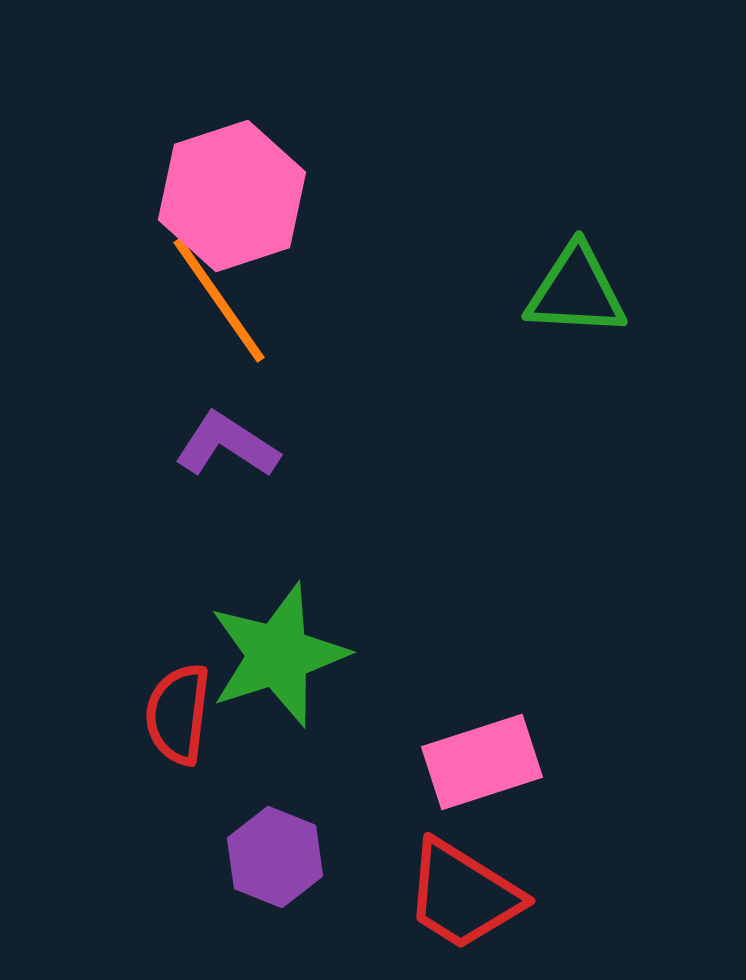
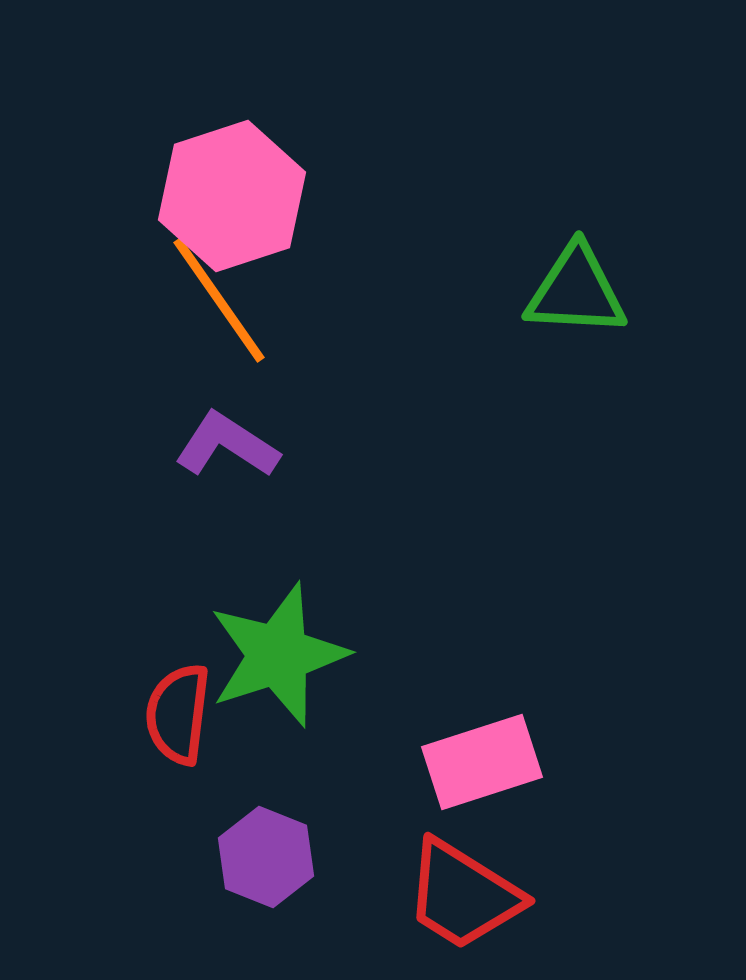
purple hexagon: moved 9 px left
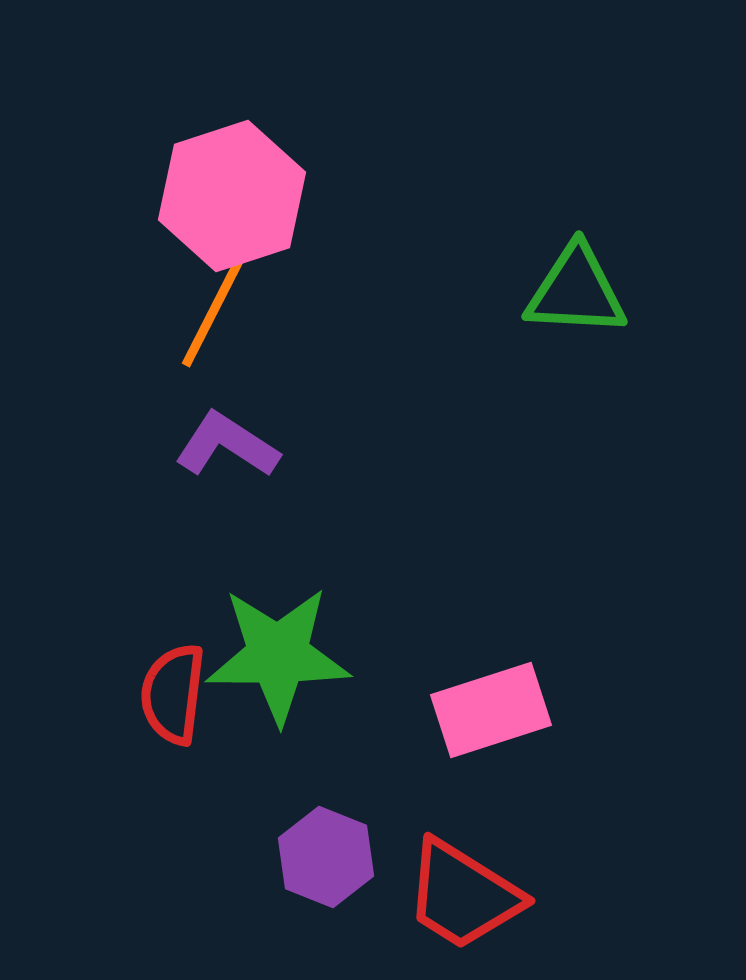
orange line: rotated 62 degrees clockwise
green star: rotated 18 degrees clockwise
red semicircle: moved 5 px left, 20 px up
pink rectangle: moved 9 px right, 52 px up
purple hexagon: moved 60 px right
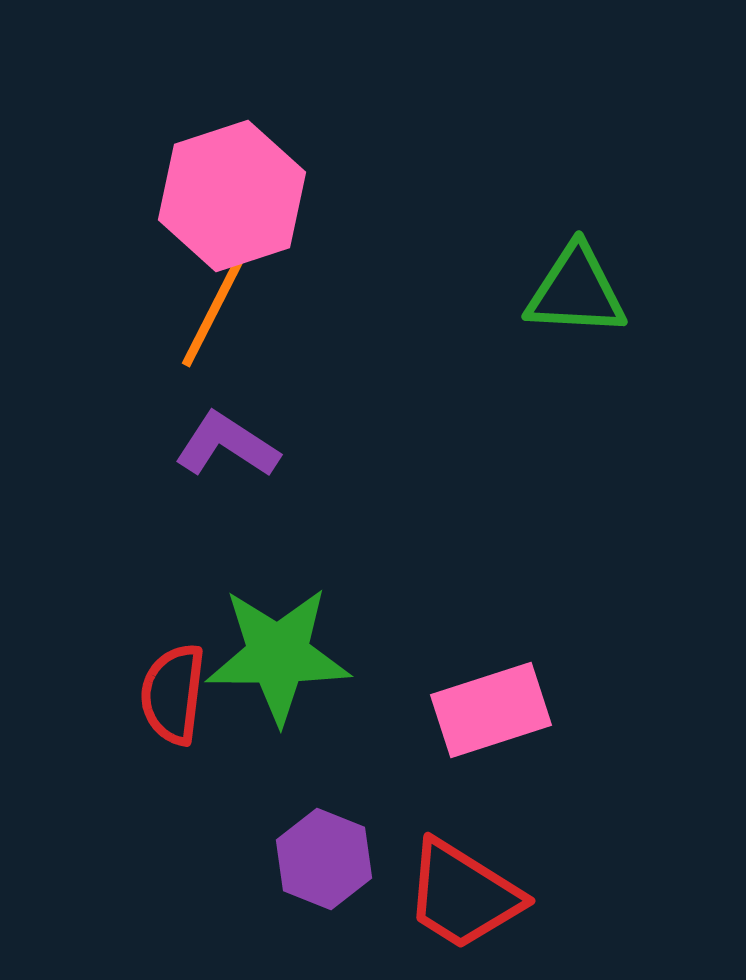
purple hexagon: moved 2 px left, 2 px down
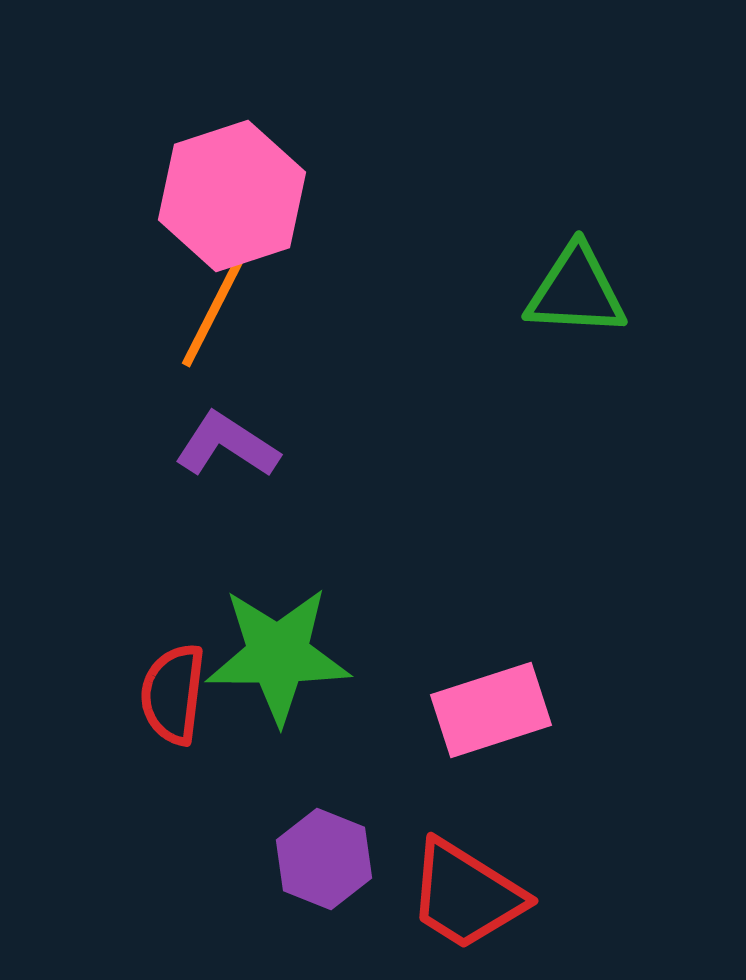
red trapezoid: moved 3 px right
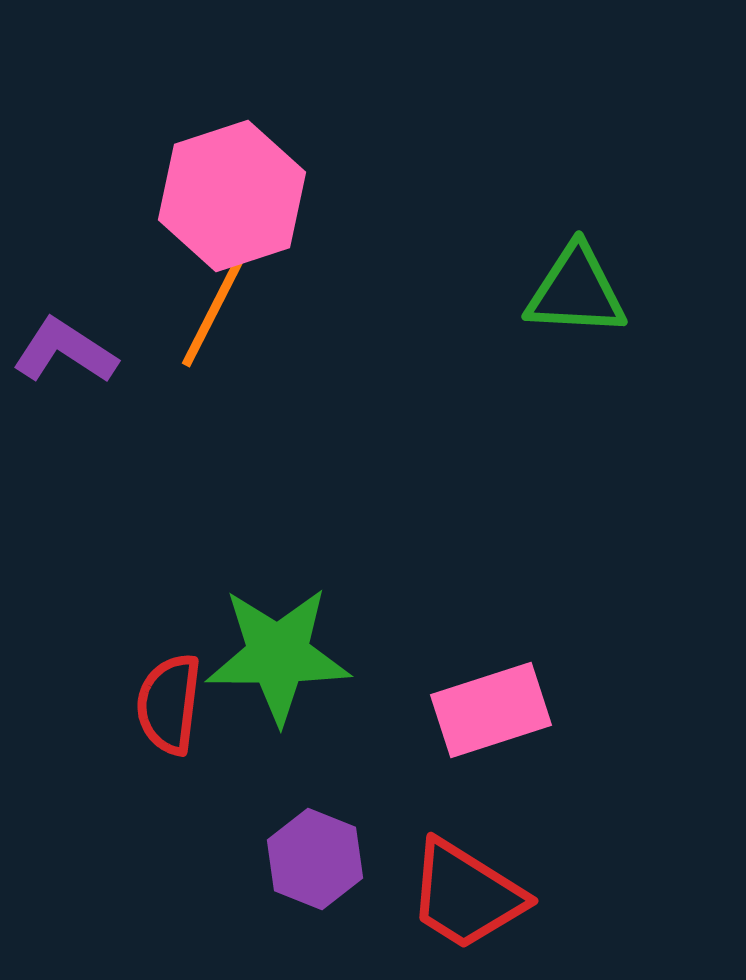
purple L-shape: moved 162 px left, 94 px up
red semicircle: moved 4 px left, 10 px down
purple hexagon: moved 9 px left
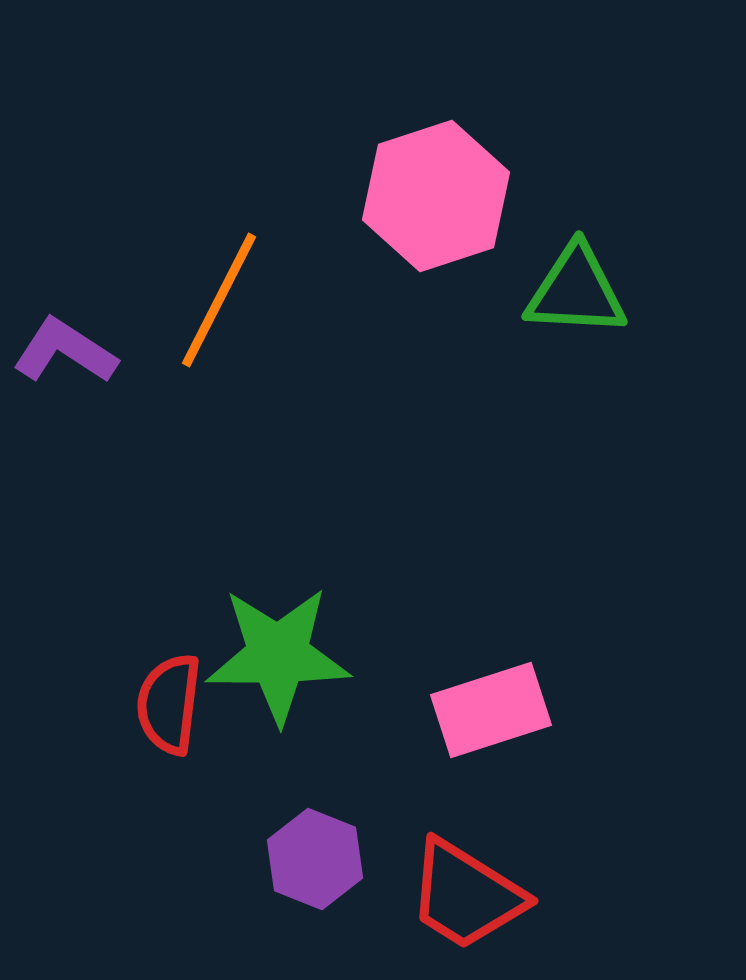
pink hexagon: moved 204 px right
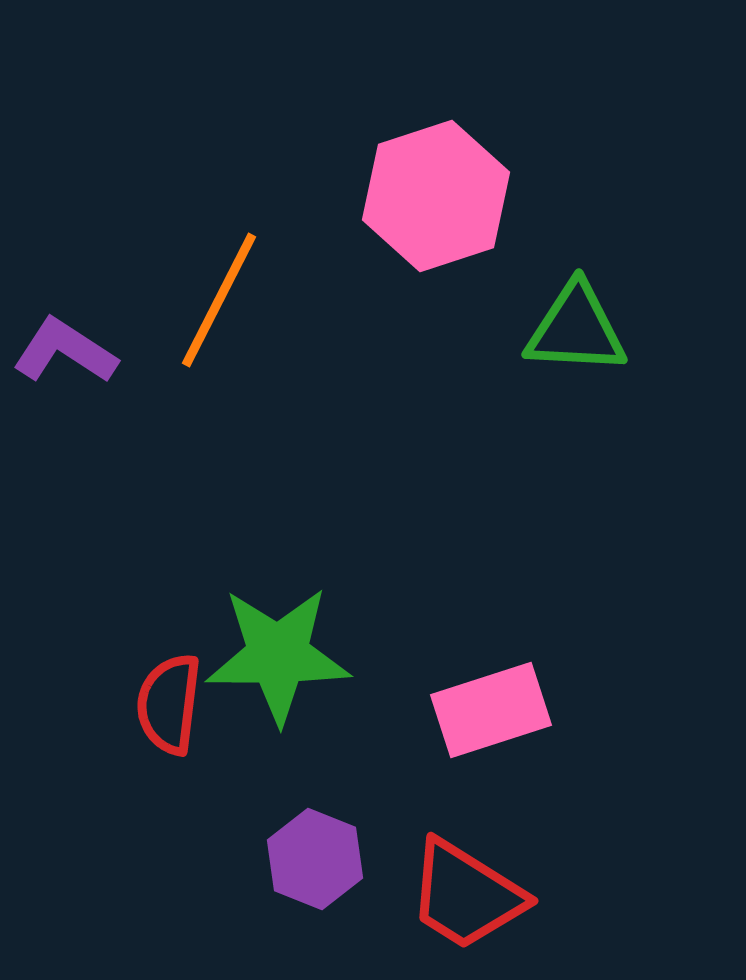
green triangle: moved 38 px down
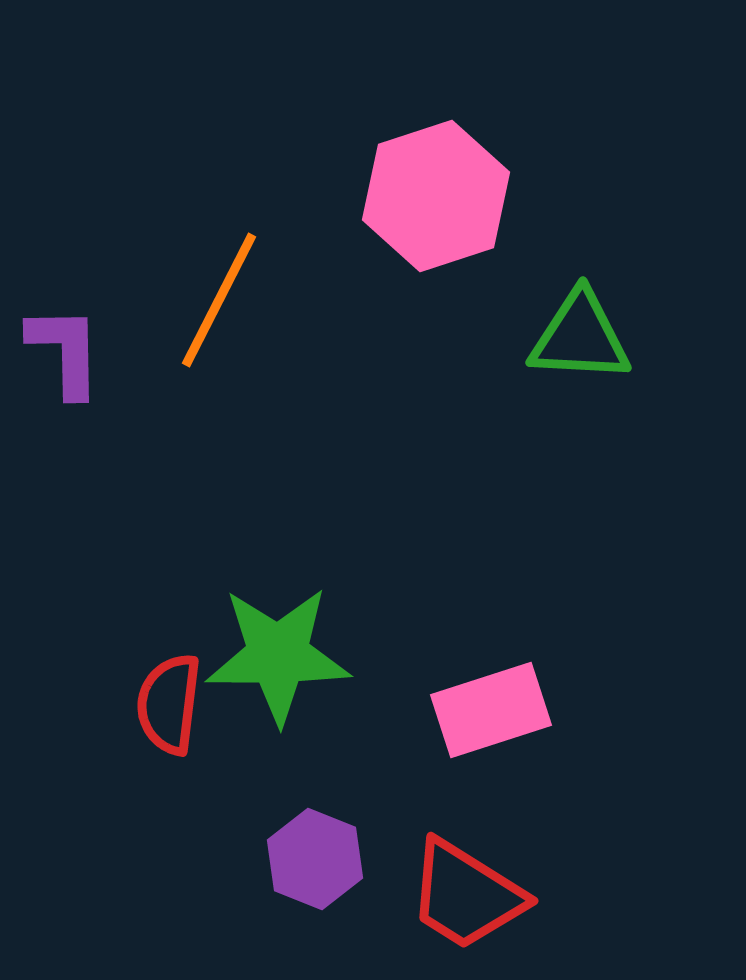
green triangle: moved 4 px right, 8 px down
purple L-shape: rotated 56 degrees clockwise
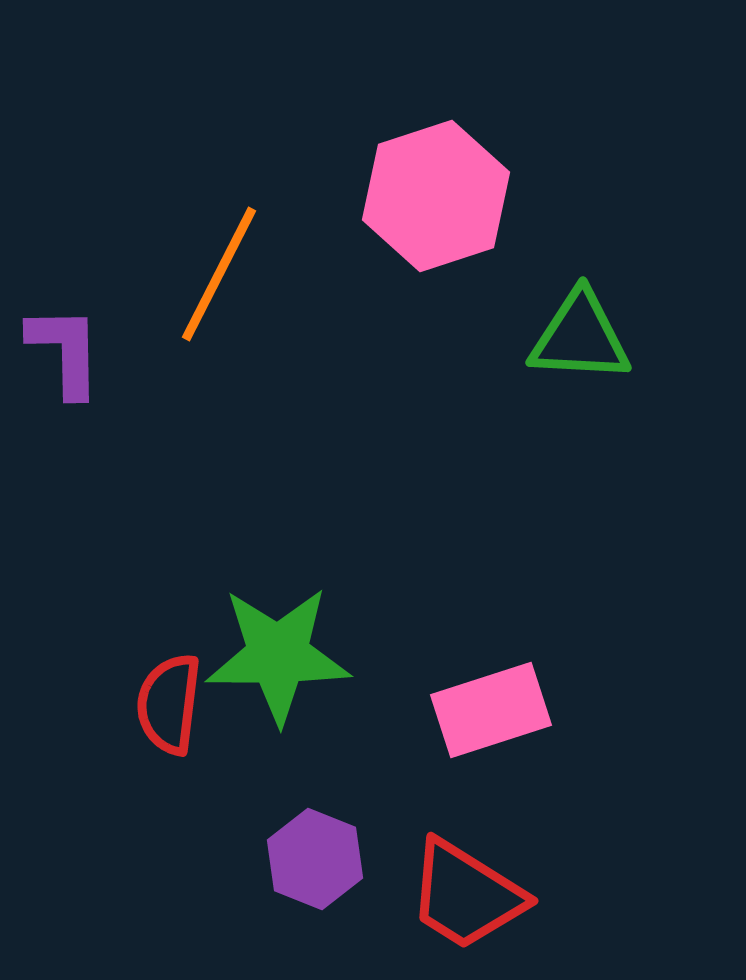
orange line: moved 26 px up
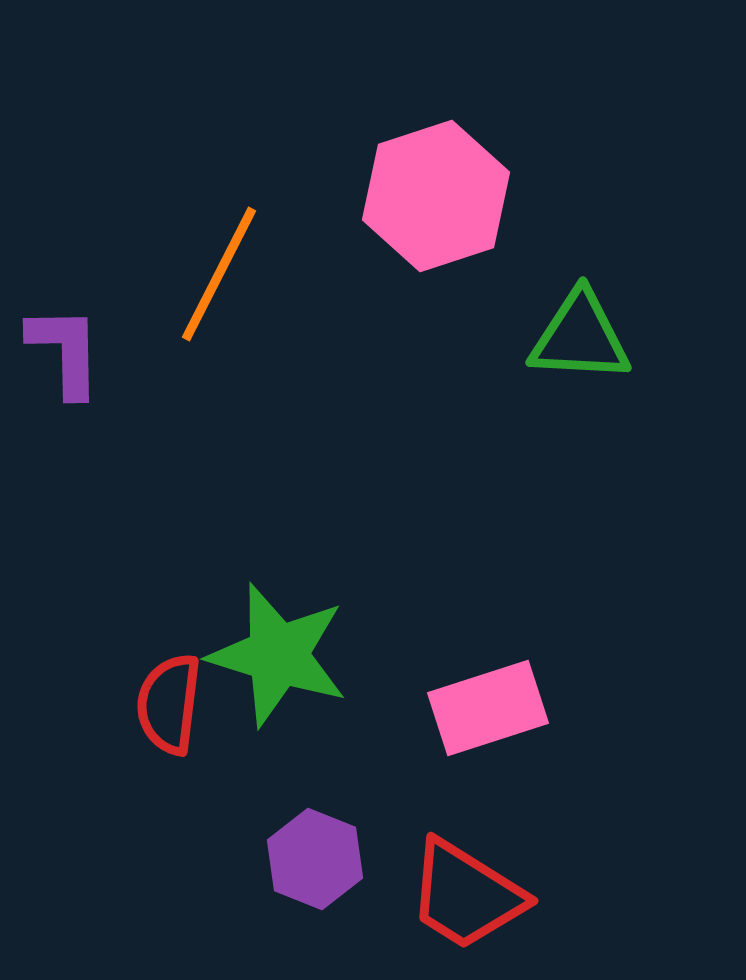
green star: rotated 17 degrees clockwise
pink rectangle: moved 3 px left, 2 px up
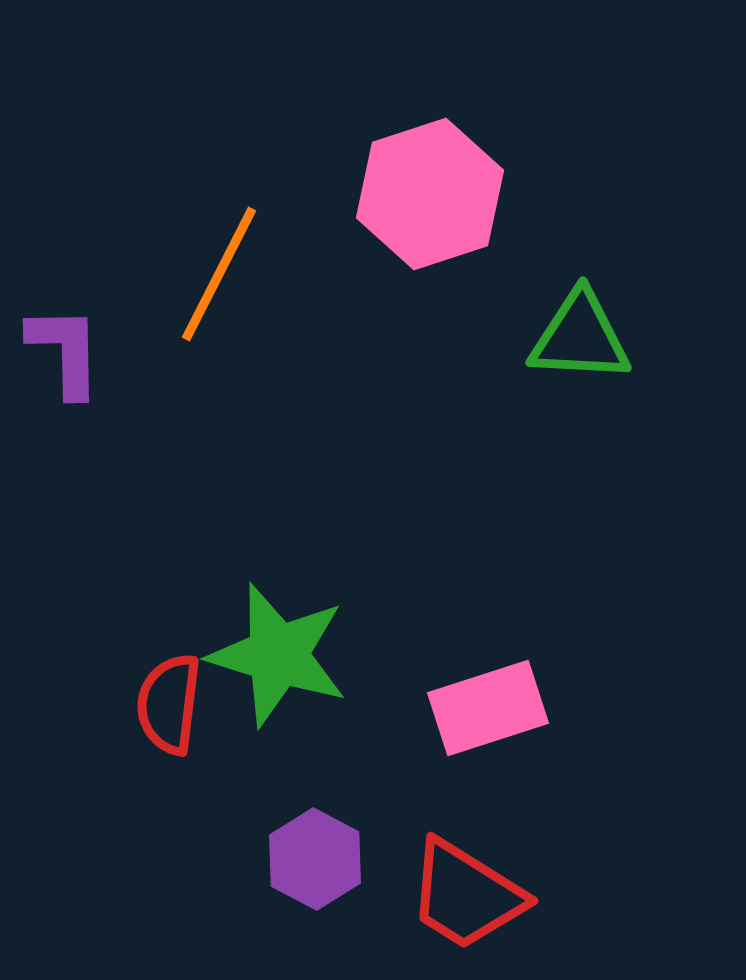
pink hexagon: moved 6 px left, 2 px up
purple hexagon: rotated 6 degrees clockwise
